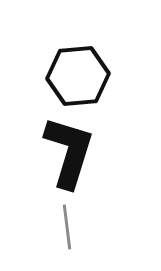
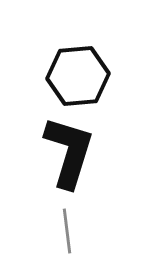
gray line: moved 4 px down
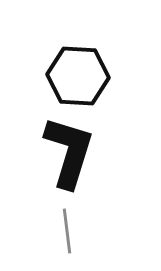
black hexagon: rotated 8 degrees clockwise
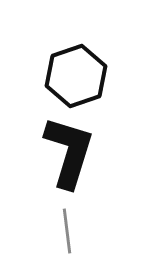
black hexagon: moved 2 px left; rotated 22 degrees counterclockwise
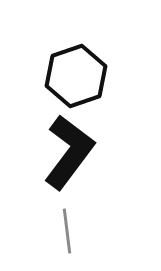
black L-shape: rotated 20 degrees clockwise
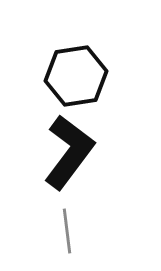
black hexagon: rotated 10 degrees clockwise
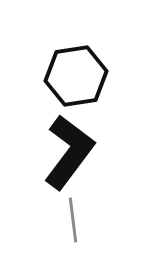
gray line: moved 6 px right, 11 px up
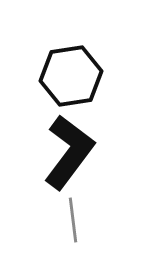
black hexagon: moved 5 px left
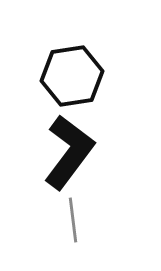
black hexagon: moved 1 px right
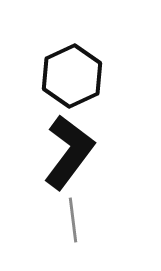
black hexagon: rotated 16 degrees counterclockwise
